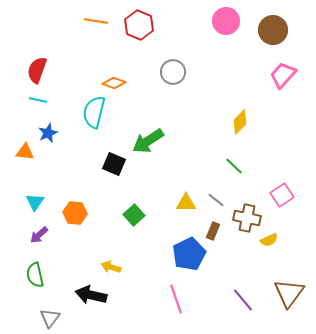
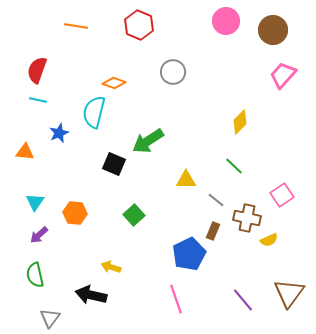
orange line: moved 20 px left, 5 px down
blue star: moved 11 px right
yellow triangle: moved 23 px up
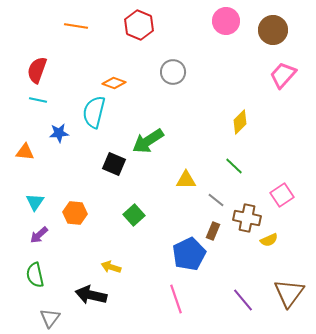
blue star: rotated 18 degrees clockwise
